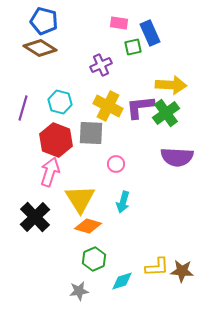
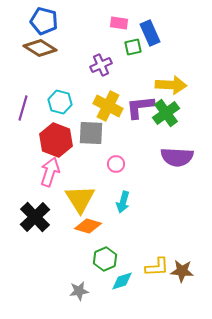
green hexagon: moved 11 px right
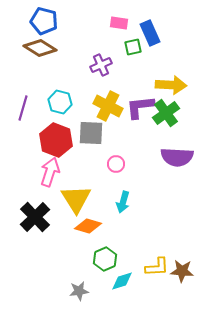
yellow triangle: moved 4 px left
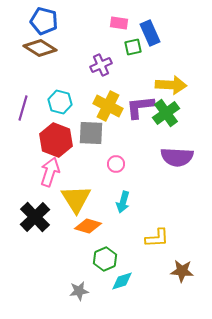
yellow L-shape: moved 29 px up
